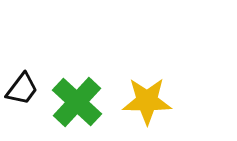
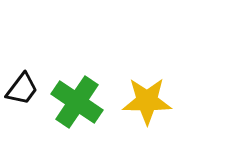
green cross: rotated 9 degrees counterclockwise
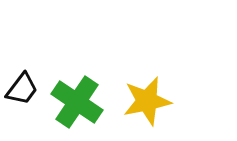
yellow star: rotated 12 degrees counterclockwise
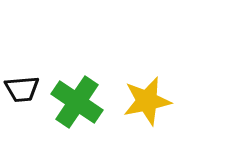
black trapezoid: rotated 48 degrees clockwise
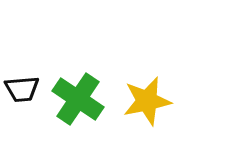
green cross: moved 1 px right, 3 px up
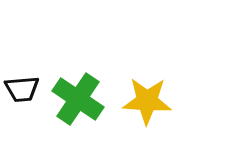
yellow star: rotated 15 degrees clockwise
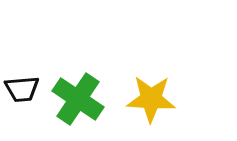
yellow star: moved 4 px right, 2 px up
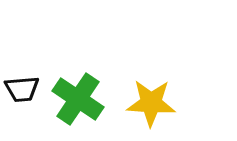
yellow star: moved 4 px down
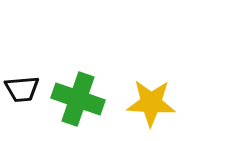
green cross: rotated 15 degrees counterclockwise
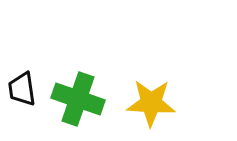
black trapezoid: rotated 87 degrees clockwise
